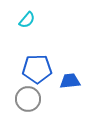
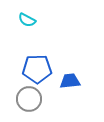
cyan semicircle: rotated 78 degrees clockwise
gray circle: moved 1 px right
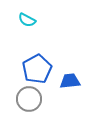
blue pentagon: rotated 28 degrees counterclockwise
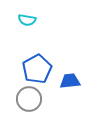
cyan semicircle: rotated 18 degrees counterclockwise
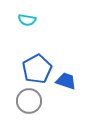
blue trapezoid: moved 4 px left; rotated 25 degrees clockwise
gray circle: moved 2 px down
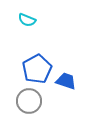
cyan semicircle: rotated 12 degrees clockwise
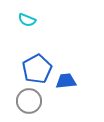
blue trapezoid: rotated 25 degrees counterclockwise
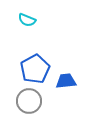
blue pentagon: moved 2 px left
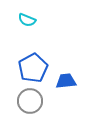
blue pentagon: moved 2 px left, 1 px up
gray circle: moved 1 px right
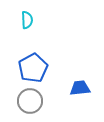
cyan semicircle: rotated 114 degrees counterclockwise
blue trapezoid: moved 14 px right, 7 px down
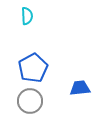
cyan semicircle: moved 4 px up
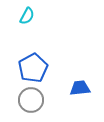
cyan semicircle: rotated 30 degrees clockwise
gray circle: moved 1 px right, 1 px up
